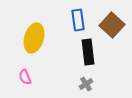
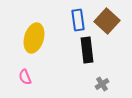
brown square: moved 5 px left, 4 px up
black rectangle: moved 1 px left, 2 px up
gray cross: moved 16 px right
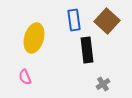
blue rectangle: moved 4 px left
gray cross: moved 1 px right
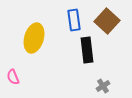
pink semicircle: moved 12 px left
gray cross: moved 2 px down
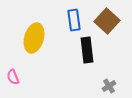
gray cross: moved 6 px right
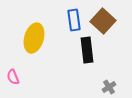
brown square: moved 4 px left
gray cross: moved 1 px down
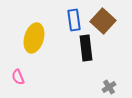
black rectangle: moved 1 px left, 2 px up
pink semicircle: moved 5 px right
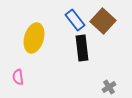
blue rectangle: moved 1 px right; rotated 30 degrees counterclockwise
black rectangle: moved 4 px left
pink semicircle: rotated 14 degrees clockwise
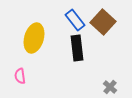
brown square: moved 1 px down
black rectangle: moved 5 px left
pink semicircle: moved 2 px right, 1 px up
gray cross: moved 1 px right; rotated 16 degrees counterclockwise
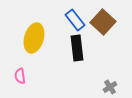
gray cross: rotated 16 degrees clockwise
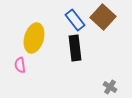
brown square: moved 5 px up
black rectangle: moved 2 px left
pink semicircle: moved 11 px up
gray cross: rotated 24 degrees counterclockwise
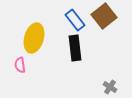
brown square: moved 1 px right, 1 px up; rotated 10 degrees clockwise
